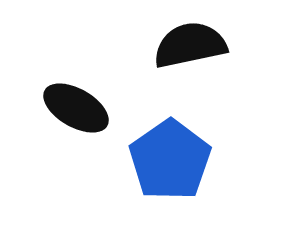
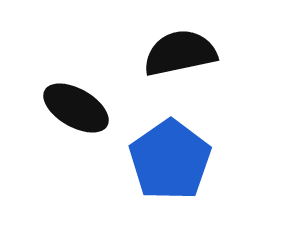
black semicircle: moved 10 px left, 8 px down
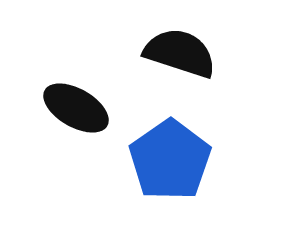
black semicircle: rotated 30 degrees clockwise
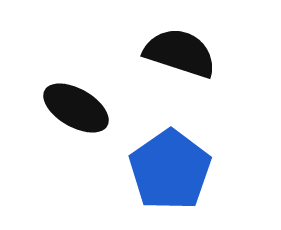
blue pentagon: moved 10 px down
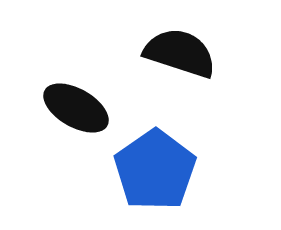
blue pentagon: moved 15 px left
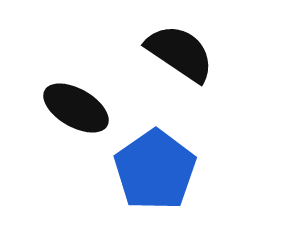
black semicircle: rotated 16 degrees clockwise
